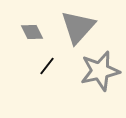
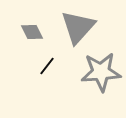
gray star: moved 1 px right, 1 px down; rotated 9 degrees clockwise
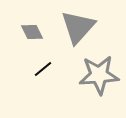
black line: moved 4 px left, 3 px down; rotated 12 degrees clockwise
gray star: moved 2 px left, 3 px down
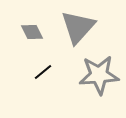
black line: moved 3 px down
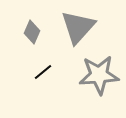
gray diamond: rotated 50 degrees clockwise
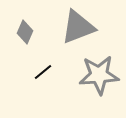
gray triangle: rotated 27 degrees clockwise
gray diamond: moved 7 px left
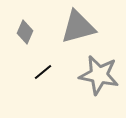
gray triangle: rotated 6 degrees clockwise
gray star: rotated 15 degrees clockwise
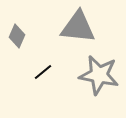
gray triangle: rotated 21 degrees clockwise
gray diamond: moved 8 px left, 4 px down
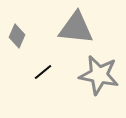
gray triangle: moved 2 px left, 1 px down
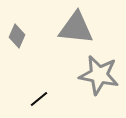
black line: moved 4 px left, 27 px down
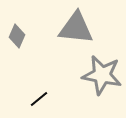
gray star: moved 3 px right
